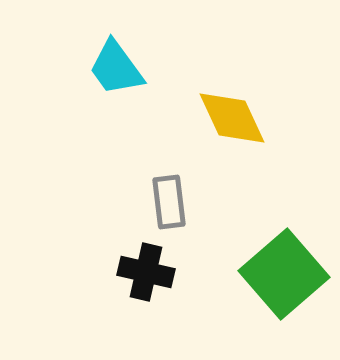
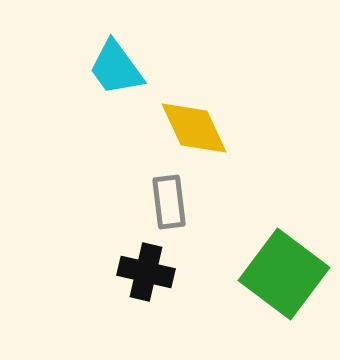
yellow diamond: moved 38 px left, 10 px down
green square: rotated 12 degrees counterclockwise
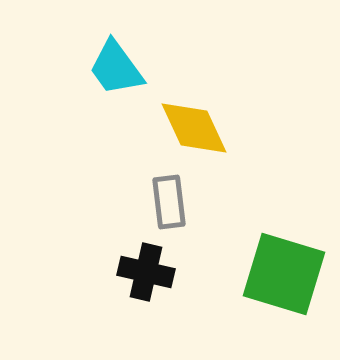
green square: rotated 20 degrees counterclockwise
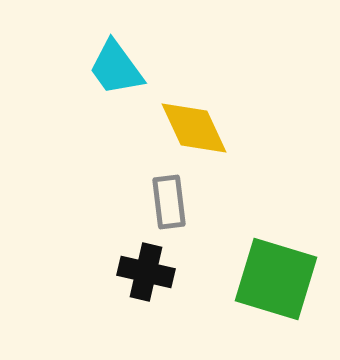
green square: moved 8 px left, 5 px down
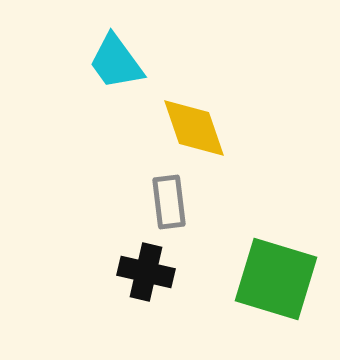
cyan trapezoid: moved 6 px up
yellow diamond: rotated 6 degrees clockwise
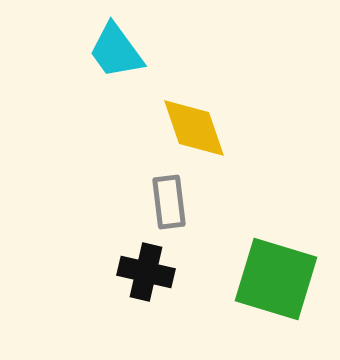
cyan trapezoid: moved 11 px up
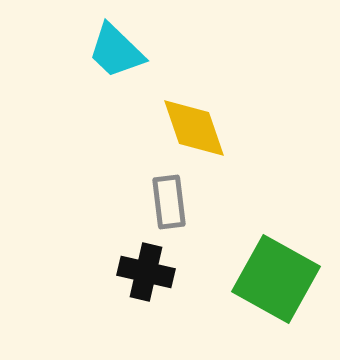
cyan trapezoid: rotated 10 degrees counterclockwise
green square: rotated 12 degrees clockwise
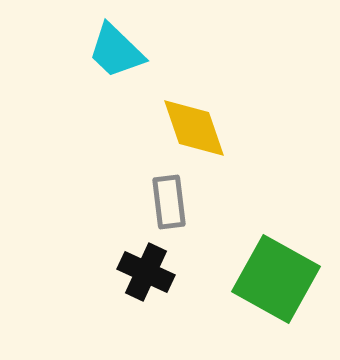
black cross: rotated 12 degrees clockwise
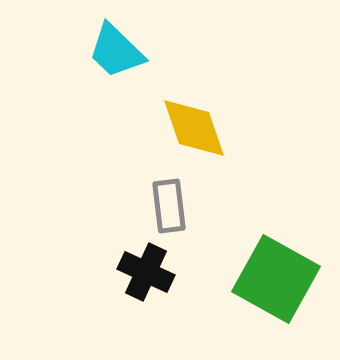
gray rectangle: moved 4 px down
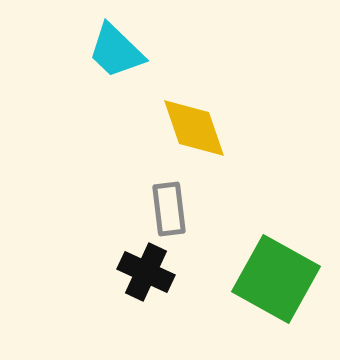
gray rectangle: moved 3 px down
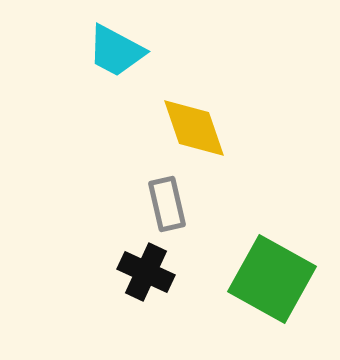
cyan trapezoid: rotated 16 degrees counterclockwise
gray rectangle: moved 2 px left, 5 px up; rotated 6 degrees counterclockwise
green square: moved 4 px left
